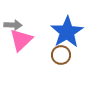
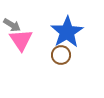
gray arrow: moved 1 px left; rotated 30 degrees clockwise
pink triangle: rotated 20 degrees counterclockwise
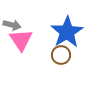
gray arrow: rotated 18 degrees counterclockwise
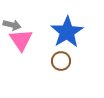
brown circle: moved 6 px down
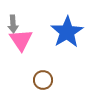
gray arrow: moved 1 px right, 1 px up; rotated 72 degrees clockwise
brown circle: moved 18 px left, 19 px down
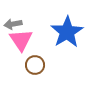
gray arrow: rotated 84 degrees clockwise
brown circle: moved 8 px left, 15 px up
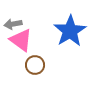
blue star: moved 3 px right, 1 px up
pink triangle: rotated 20 degrees counterclockwise
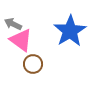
gray arrow: rotated 36 degrees clockwise
brown circle: moved 2 px left, 1 px up
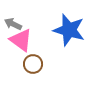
blue star: moved 1 px left, 1 px up; rotated 24 degrees counterclockwise
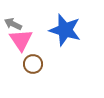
blue star: moved 4 px left
pink triangle: rotated 20 degrees clockwise
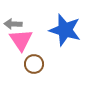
gray arrow: rotated 24 degrees counterclockwise
brown circle: moved 1 px right
